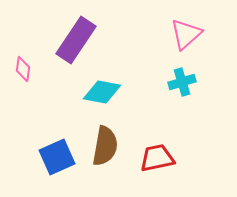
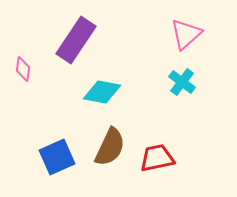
cyan cross: rotated 36 degrees counterclockwise
brown semicircle: moved 5 px right, 1 px down; rotated 15 degrees clockwise
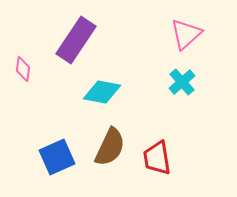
cyan cross: rotated 12 degrees clockwise
red trapezoid: rotated 87 degrees counterclockwise
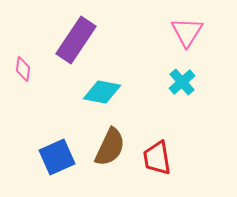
pink triangle: moved 1 px right, 2 px up; rotated 16 degrees counterclockwise
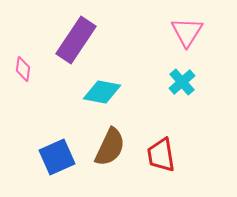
red trapezoid: moved 4 px right, 3 px up
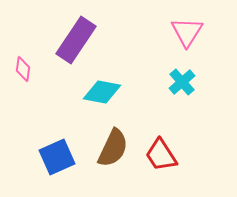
brown semicircle: moved 3 px right, 1 px down
red trapezoid: rotated 24 degrees counterclockwise
